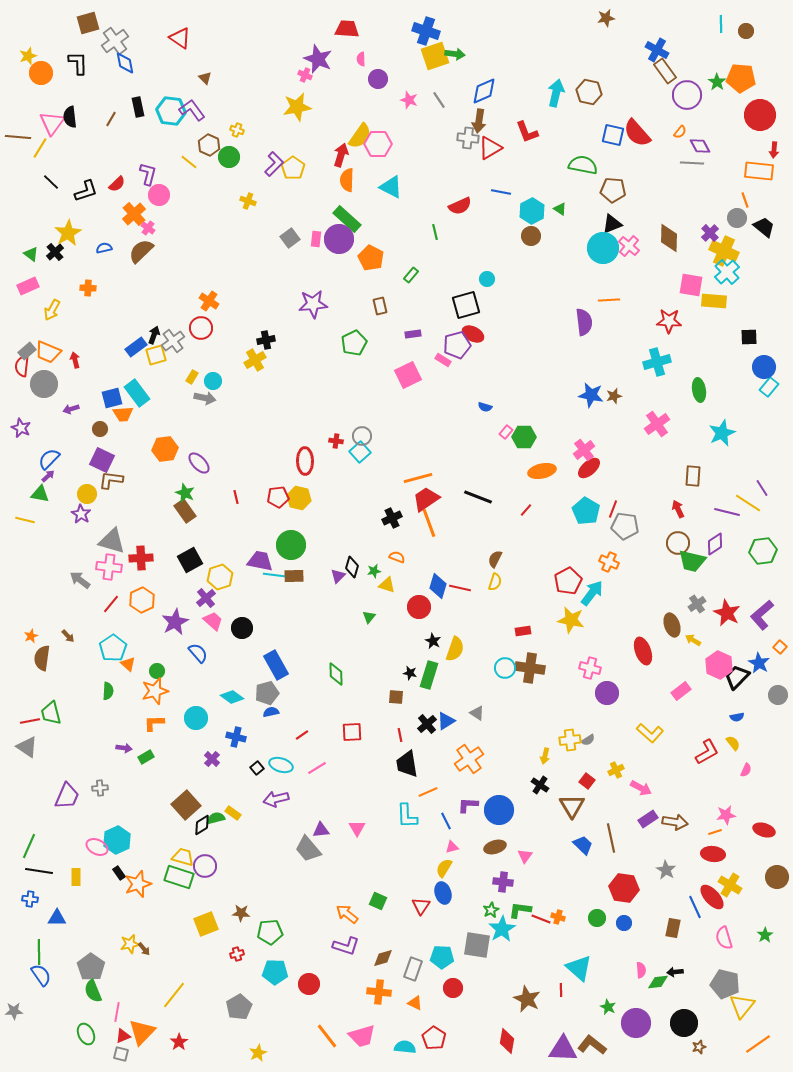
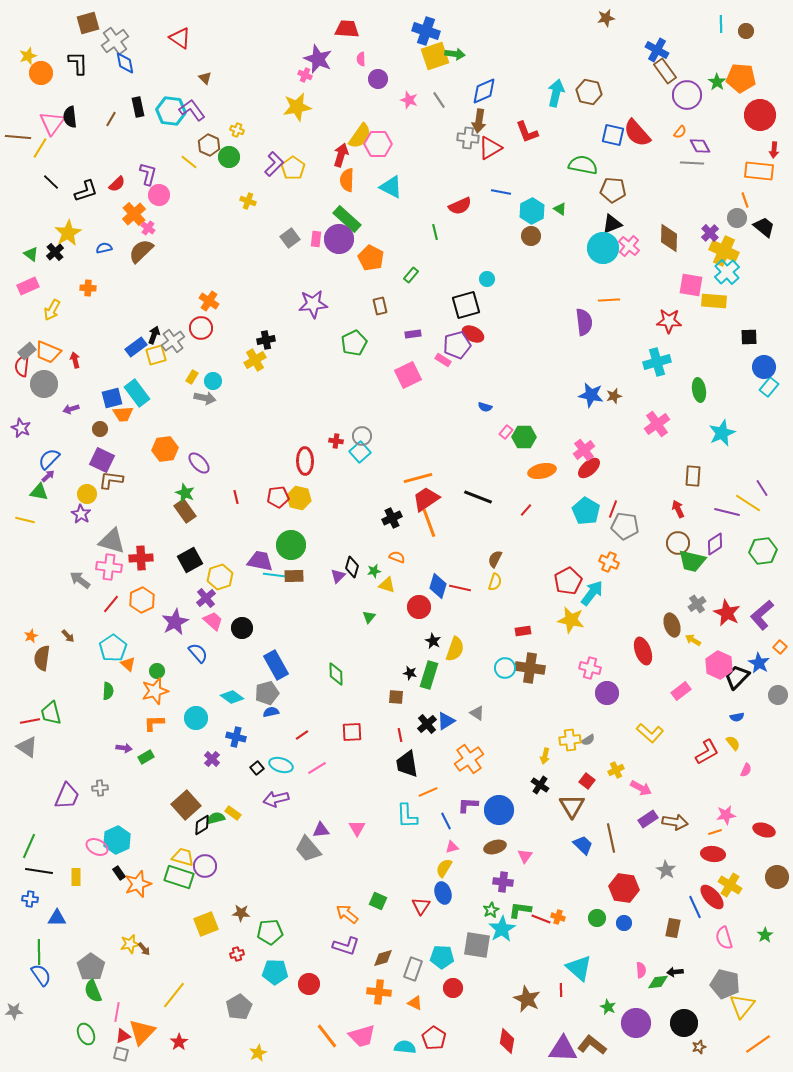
green triangle at (40, 494): moved 1 px left, 2 px up
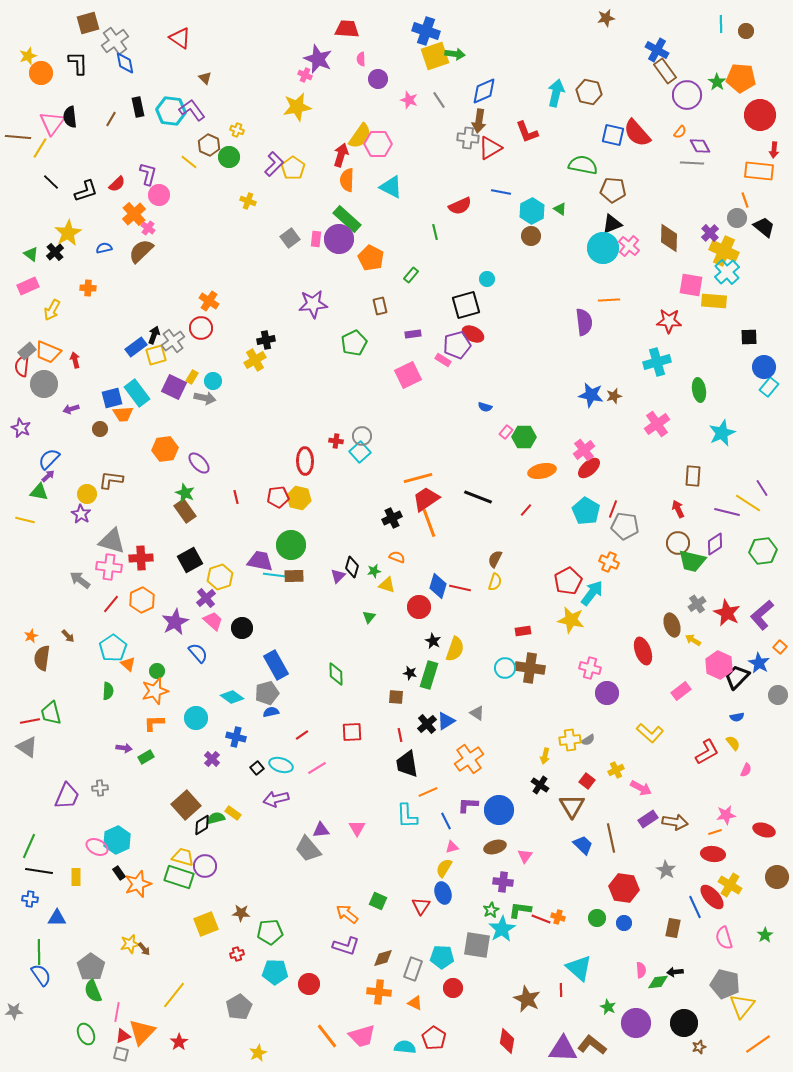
purple square at (102, 460): moved 72 px right, 73 px up
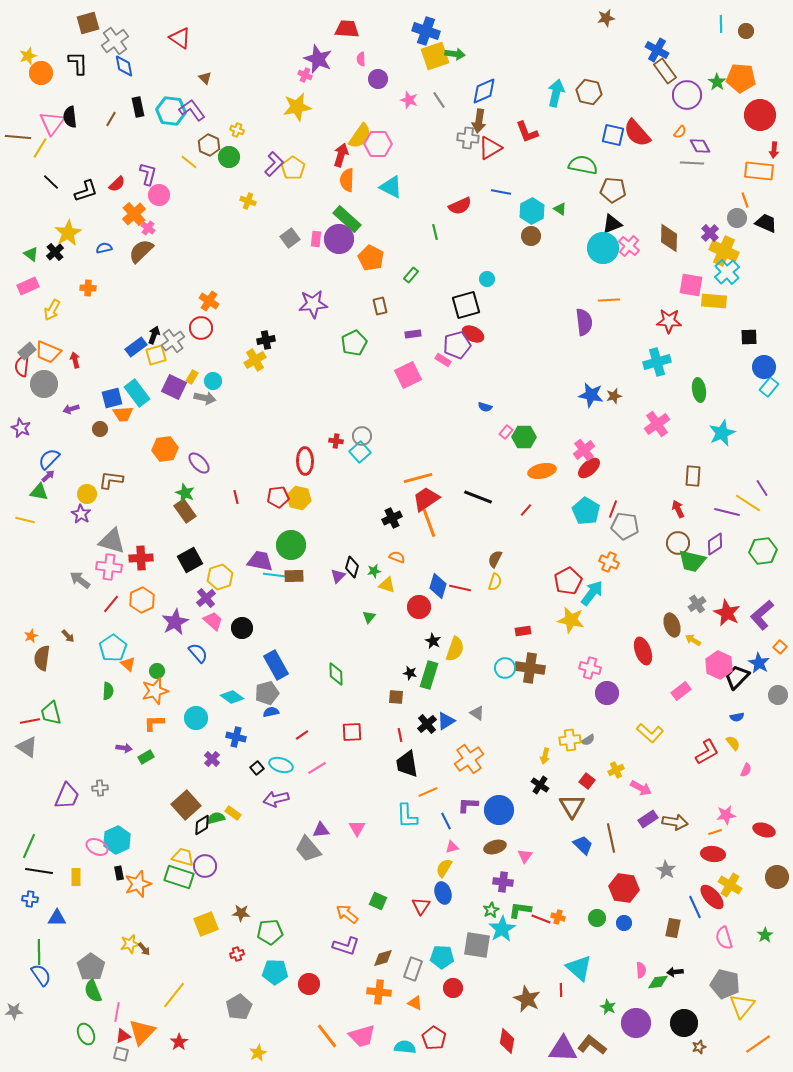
blue diamond at (125, 63): moved 1 px left, 3 px down
black trapezoid at (764, 227): moved 2 px right, 4 px up; rotated 15 degrees counterclockwise
black rectangle at (119, 873): rotated 24 degrees clockwise
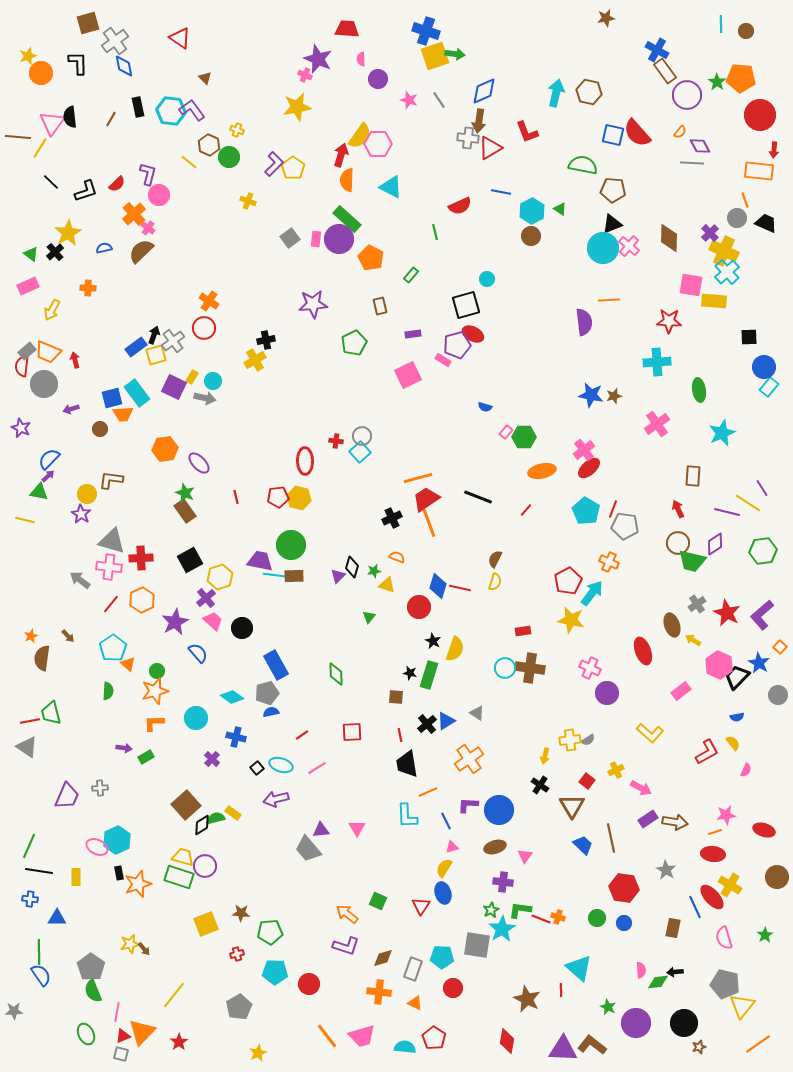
red circle at (201, 328): moved 3 px right
cyan cross at (657, 362): rotated 12 degrees clockwise
pink cross at (590, 668): rotated 10 degrees clockwise
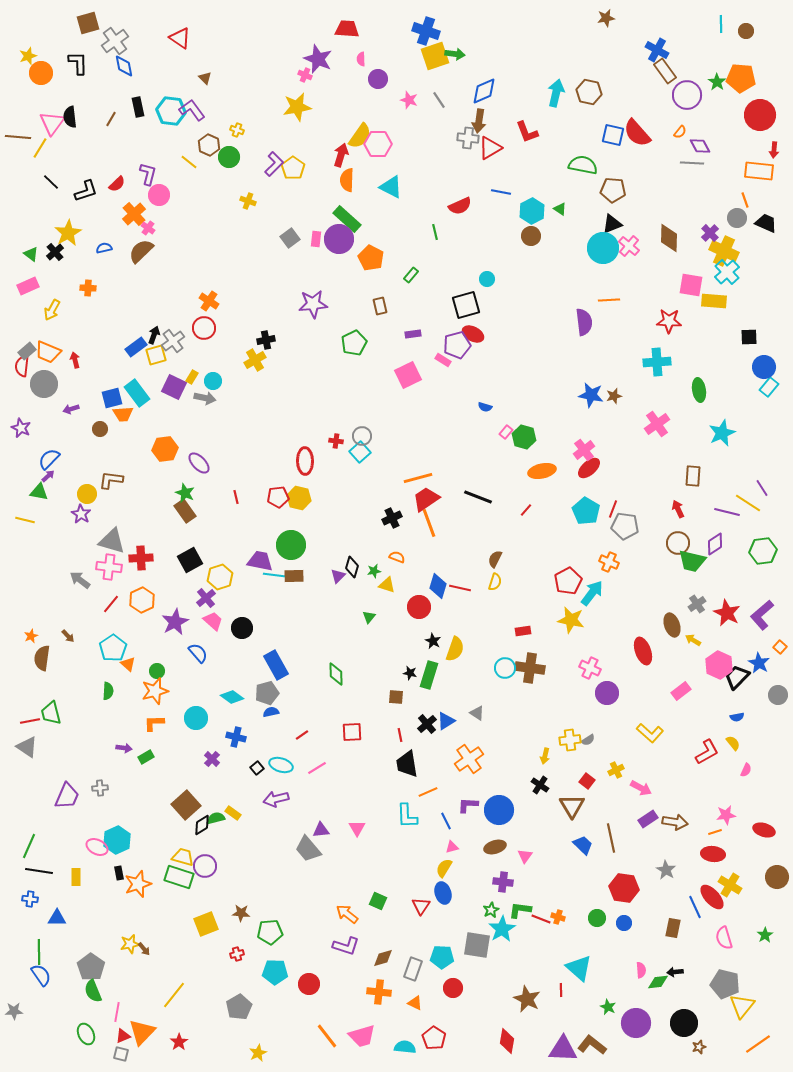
green hexagon at (524, 437): rotated 15 degrees clockwise
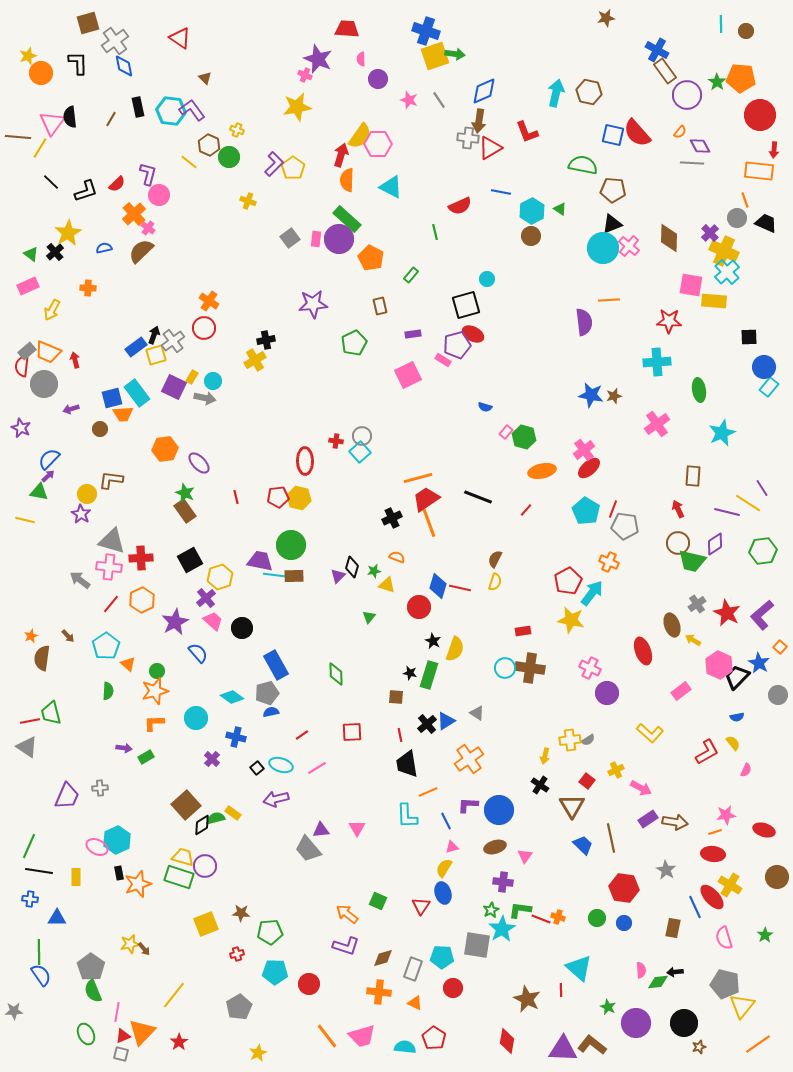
cyan pentagon at (113, 648): moved 7 px left, 2 px up
